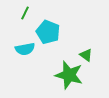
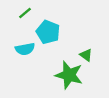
green line: rotated 24 degrees clockwise
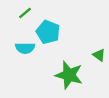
cyan semicircle: moved 1 px up; rotated 12 degrees clockwise
green triangle: moved 13 px right
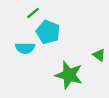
green line: moved 8 px right
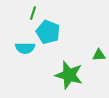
green line: rotated 32 degrees counterclockwise
green triangle: rotated 40 degrees counterclockwise
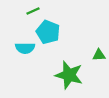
green line: moved 2 px up; rotated 48 degrees clockwise
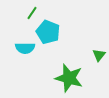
green line: moved 1 px left, 2 px down; rotated 32 degrees counterclockwise
green triangle: rotated 48 degrees counterclockwise
green star: moved 3 px down
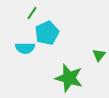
cyan pentagon: moved 1 px left, 1 px down; rotated 25 degrees clockwise
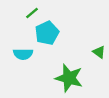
green line: rotated 16 degrees clockwise
cyan semicircle: moved 2 px left, 6 px down
green triangle: moved 3 px up; rotated 32 degrees counterclockwise
